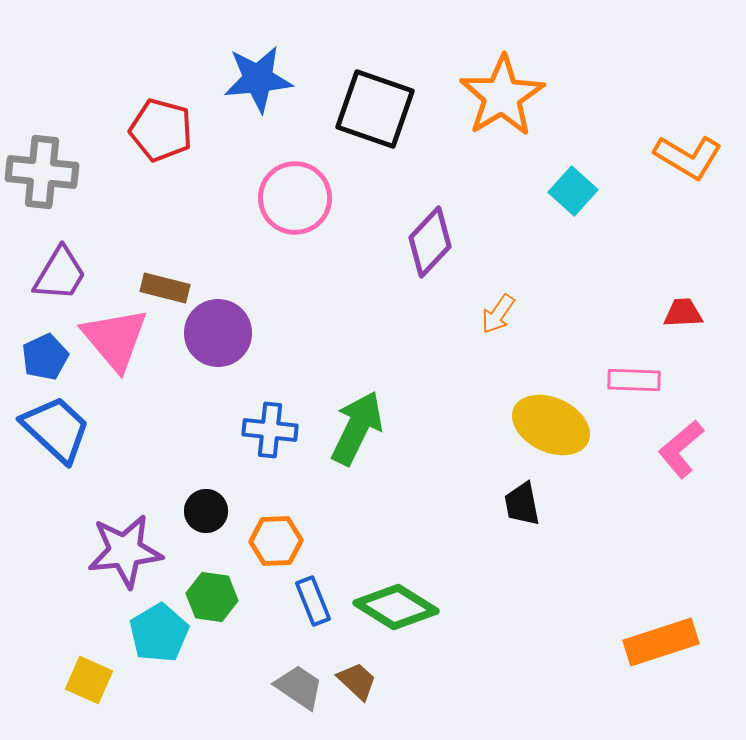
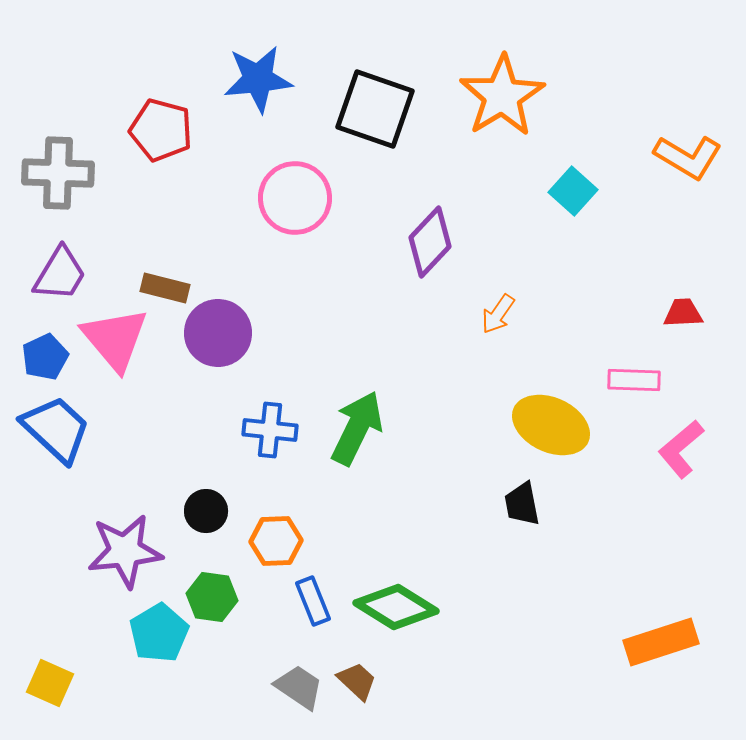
gray cross: moved 16 px right, 1 px down; rotated 4 degrees counterclockwise
yellow square: moved 39 px left, 3 px down
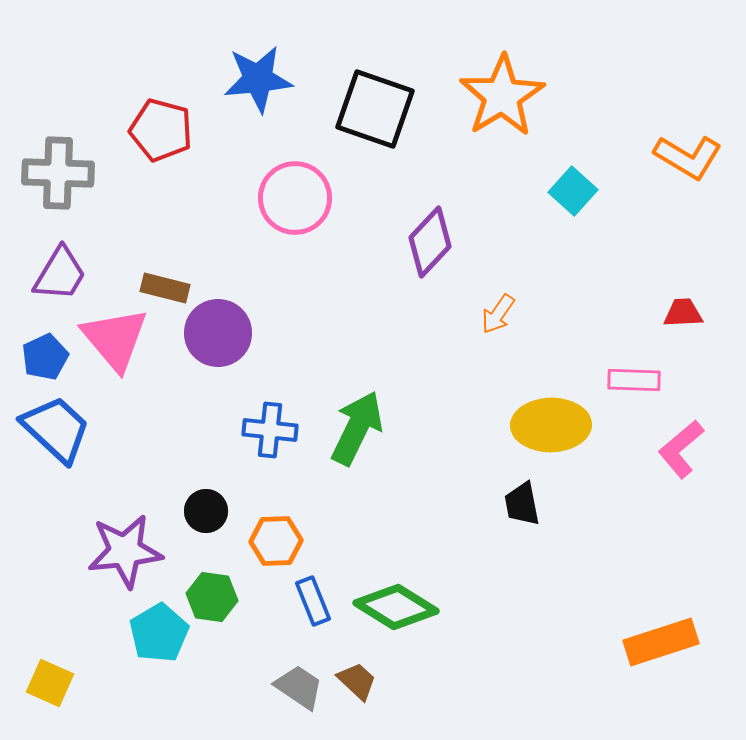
yellow ellipse: rotated 26 degrees counterclockwise
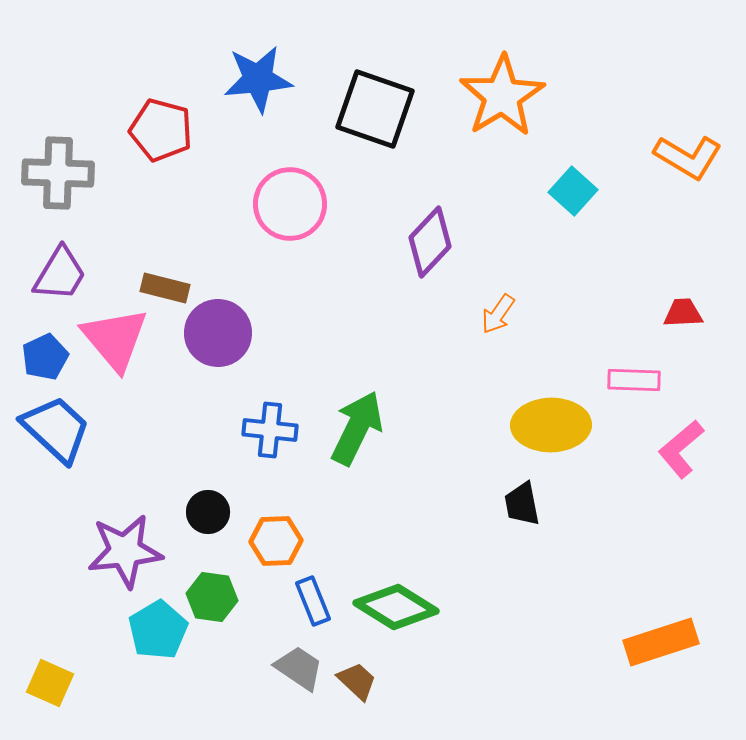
pink circle: moved 5 px left, 6 px down
black circle: moved 2 px right, 1 px down
cyan pentagon: moved 1 px left, 3 px up
gray trapezoid: moved 19 px up
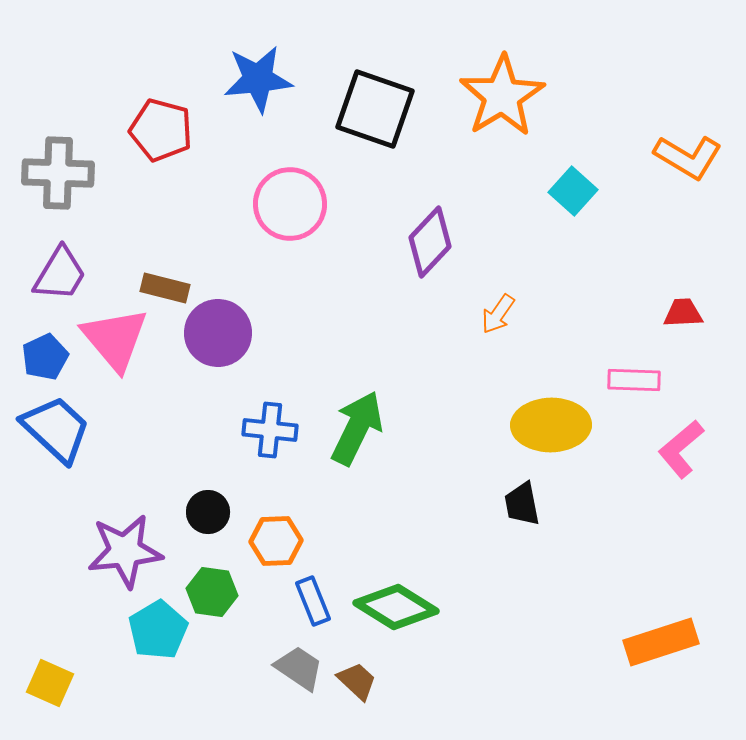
green hexagon: moved 5 px up
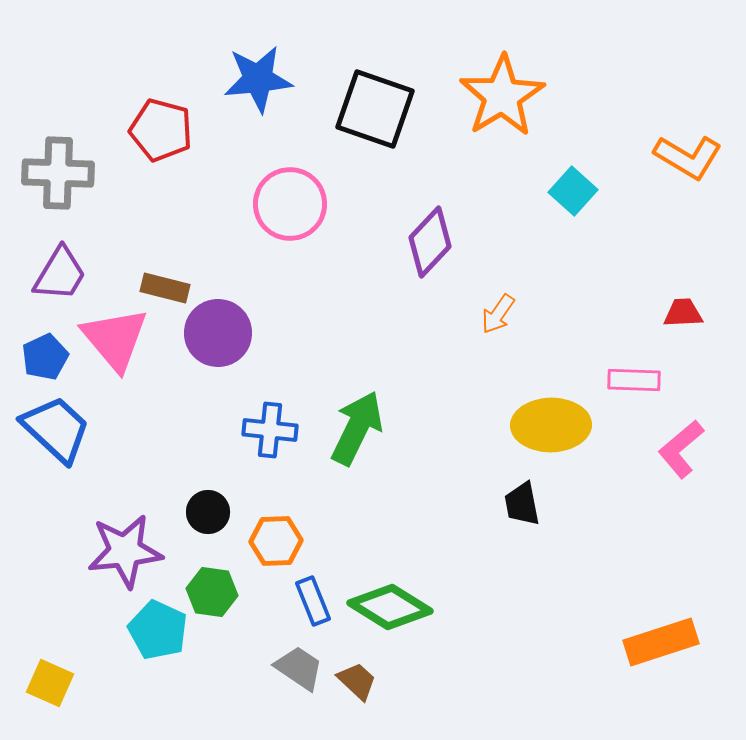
green diamond: moved 6 px left
cyan pentagon: rotated 16 degrees counterclockwise
